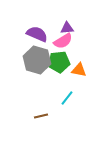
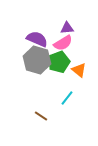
purple semicircle: moved 5 px down
pink semicircle: moved 2 px down
green pentagon: rotated 15 degrees counterclockwise
orange triangle: rotated 28 degrees clockwise
brown line: rotated 48 degrees clockwise
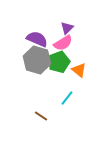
purple triangle: rotated 40 degrees counterclockwise
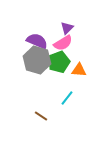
purple semicircle: moved 2 px down
orange triangle: rotated 35 degrees counterclockwise
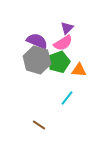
brown line: moved 2 px left, 9 px down
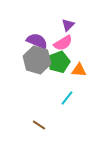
purple triangle: moved 1 px right, 3 px up
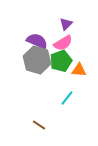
purple triangle: moved 2 px left, 1 px up
green pentagon: moved 2 px right, 1 px up
